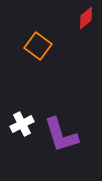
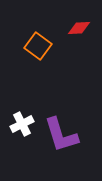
red diamond: moved 7 px left, 10 px down; rotated 35 degrees clockwise
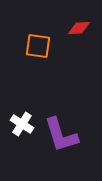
orange square: rotated 28 degrees counterclockwise
white cross: rotated 30 degrees counterclockwise
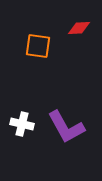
white cross: rotated 20 degrees counterclockwise
purple L-shape: moved 5 px right, 8 px up; rotated 12 degrees counterclockwise
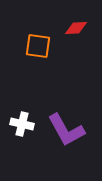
red diamond: moved 3 px left
purple L-shape: moved 3 px down
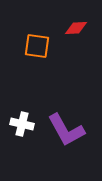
orange square: moved 1 px left
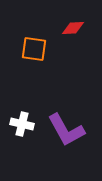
red diamond: moved 3 px left
orange square: moved 3 px left, 3 px down
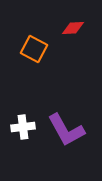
orange square: rotated 20 degrees clockwise
white cross: moved 1 px right, 3 px down; rotated 20 degrees counterclockwise
